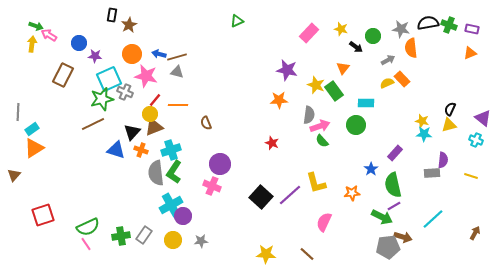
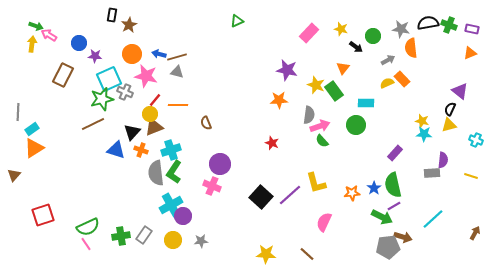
purple triangle at (483, 118): moved 23 px left, 27 px up
blue star at (371, 169): moved 3 px right, 19 px down
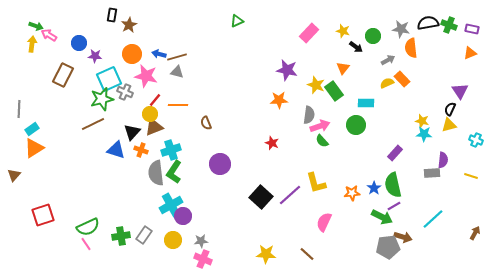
yellow star at (341, 29): moved 2 px right, 2 px down
purple triangle at (460, 91): rotated 18 degrees clockwise
gray line at (18, 112): moved 1 px right, 3 px up
pink cross at (212, 186): moved 9 px left, 73 px down
